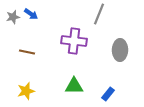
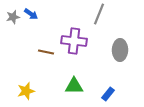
brown line: moved 19 px right
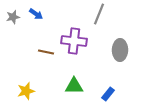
blue arrow: moved 5 px right
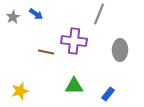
gray star: rotated 16 degrees counterclockwise
yellow star: moved 6 px left
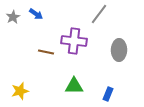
gray line: rotated 15 degrees clockwise
gray ellipse: moved 1 px left
blue rectangle: rotated 16 degrees counterclockwise
